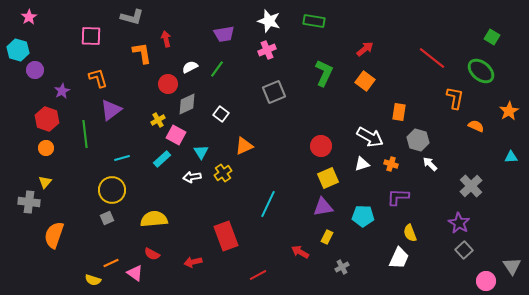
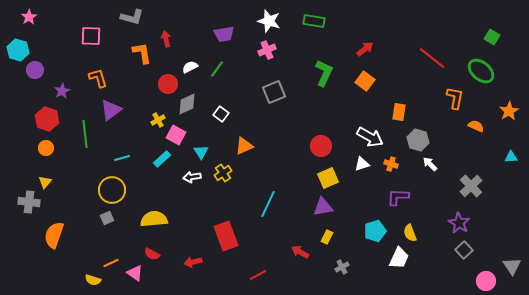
cyan pentagon at (363, 216): moved 12 px right, 15 px down; rotated 20 degrees counterclockwise
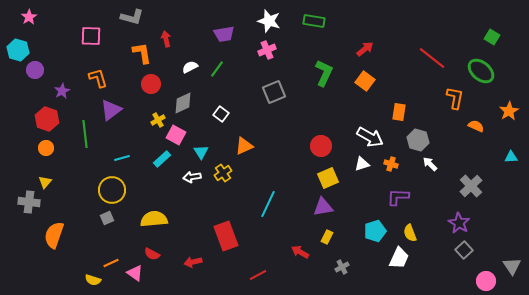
red circle at (168, 84): moved 17 px left
gray diamond at (187, 104): moved 4 px left, 1 px up
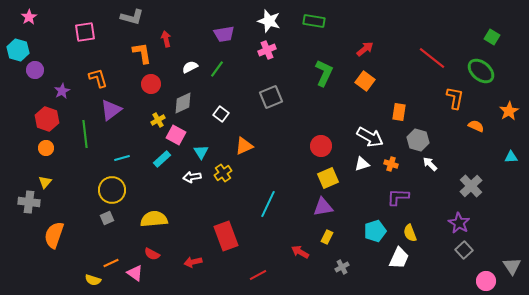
pink square at (91, 36): moved 6 px left, 4 px up; rotated 10 degrees counterclockwise
gray square at (274, 92): moved 3 px left, 5 px down
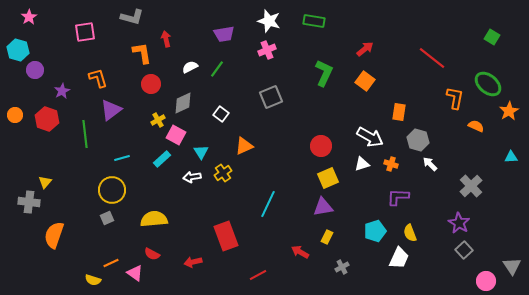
green ellipse at (481, 71): moved 7 px right, 13 px down
orange circle at (46, 148): moved 31 px left, 33 px up
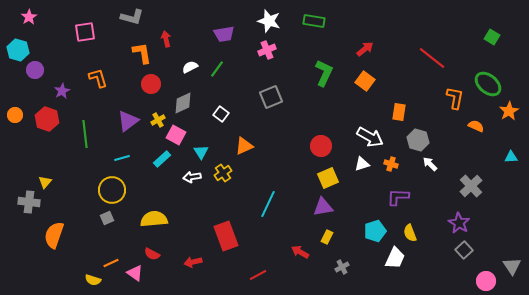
purple triangle at (111, 110): moved 17 px right, 11 px down
white trapezoid at (399, 258): moved 4 px left
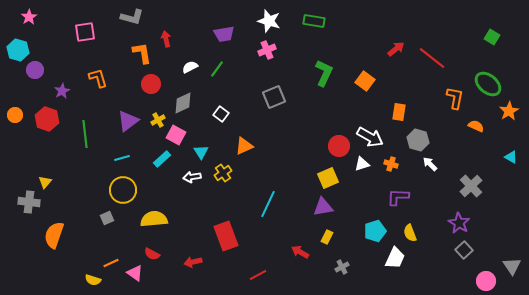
red arrow at (365, 49): moved 31 px right
gray square at (271, 97): moved 3 px right
red circle at (321, 146): moved 18 px right
cyan triangle at (511, 157): rotated 32 degrees clockwise
yellow circle at (112, 190): moved 11 px right
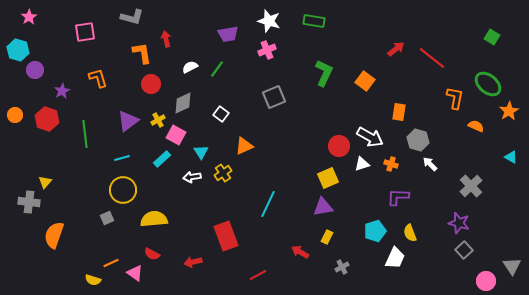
purple trapezoid at (224, 34): moved 4 px right
purple star at (459, 223): rotated 15 degrees counterclockwise
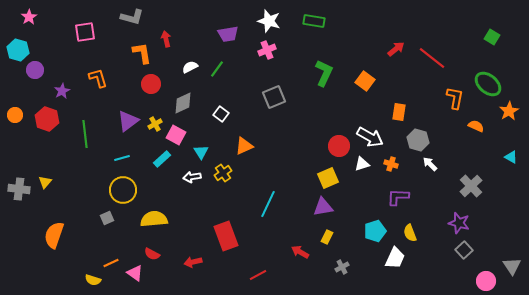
yellow cross at (158, 120): moved 3 px left, 4 px down
gray cross at (29, 202): moved 10 px left, 13 px up
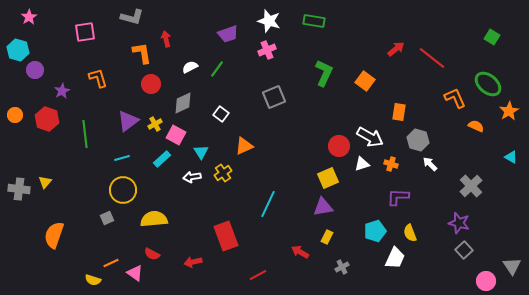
purple trapezoid at (228, 34): rotated 10 degrees counterclockwise
orange L-shape at (455, 98): rotated 35 degrees counterclockwise
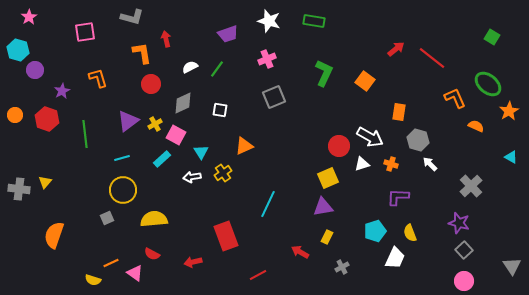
pink cross at (267, 50): moved 9 px down
white square at (221, 114): moved 1 px left, 4 px up; rotated 28 degrees counterclockwise
pink circle at (486, 281): moved 22 px left
